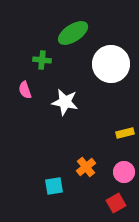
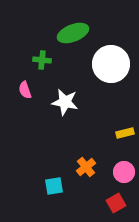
green ellipse: rotated 12 degrees clockwise
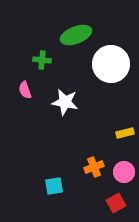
green ellipse: moved 3 px right, 2 px down
orange cross: moved 8 px right; rotated 18 degrees clockwise
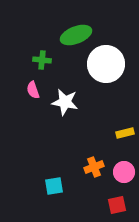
white circle: moved 5 px left
pink semicircle: moved 8 px right
red square: moved 1 px right, 2 px down; rotated 18 degrees clockwise
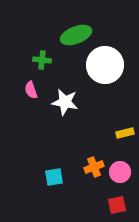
white circle: moved 1 px left, 1 px down
pink semicircle: moved 2 px left
pink circle: moved 4 px left
cyan square: moved 9 px up
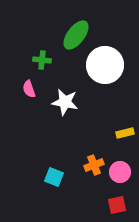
green ellipse: rotated 32 degrees counterclockwise
pink semicircle: moved 2 px left, 1 px up
orange cross: moved 2 px up
cyan square: rotated 30 degrees clockwise
